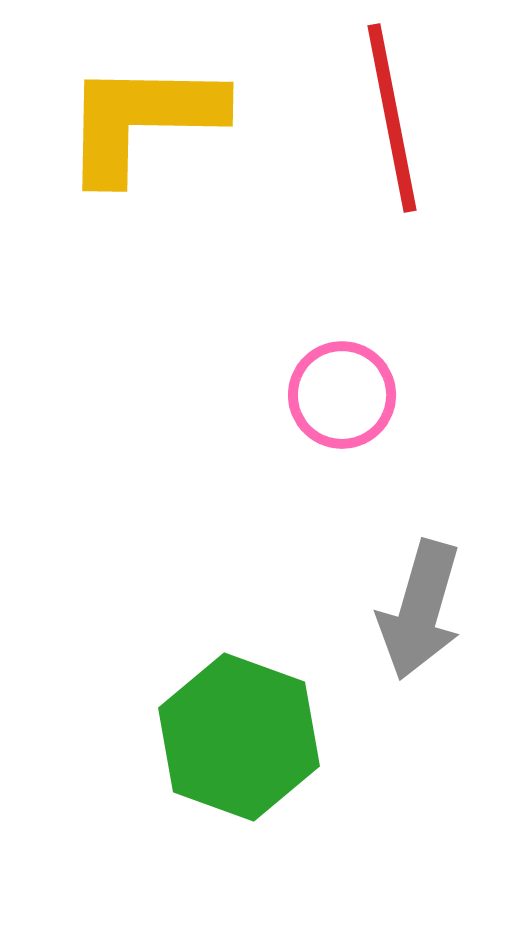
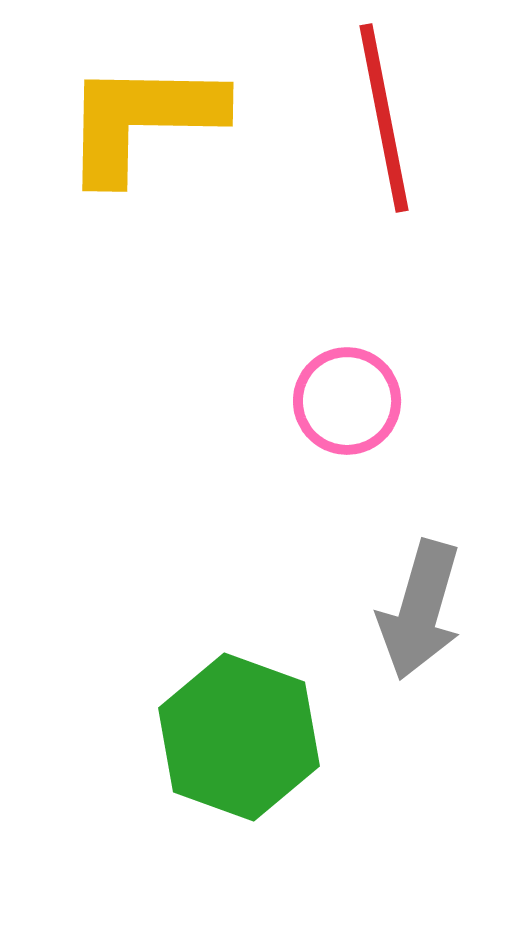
red line: moved 8 px left
pink circle: moved 5 px right, 6 px down
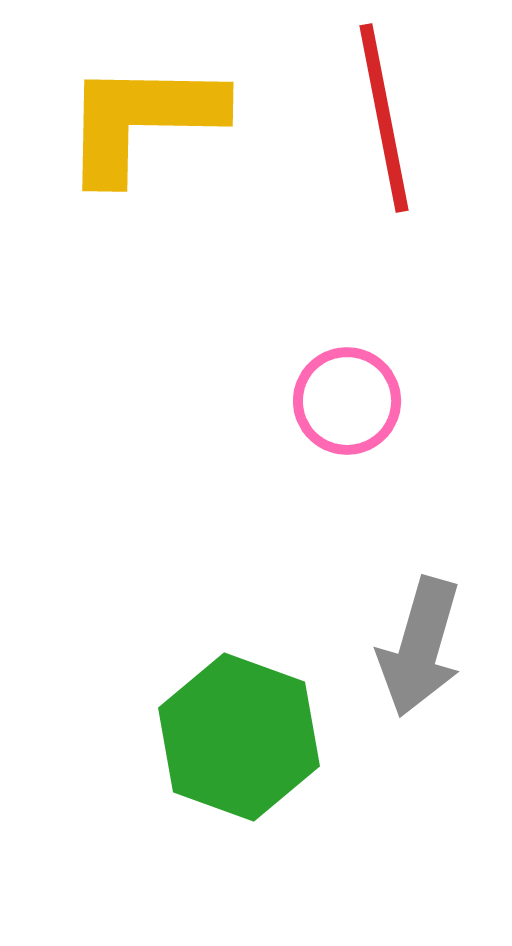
gray arrow: moved 37 px down
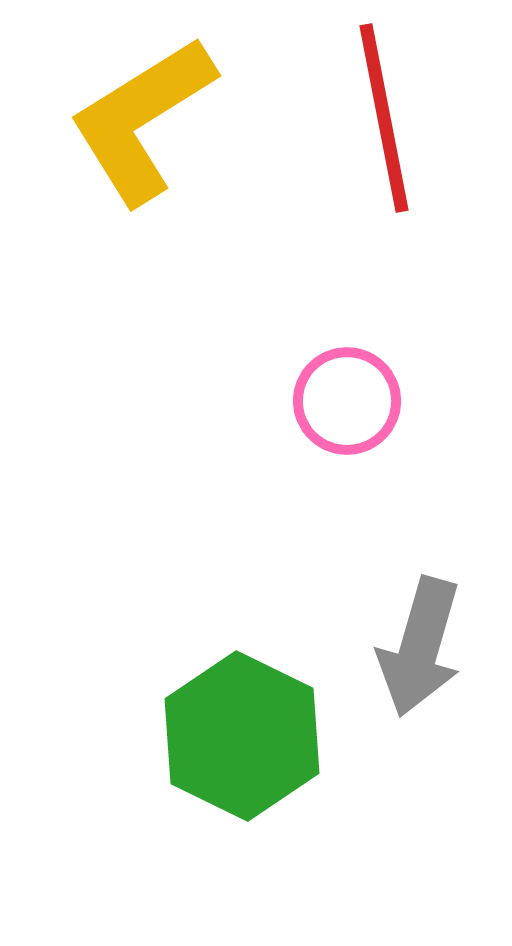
yellow L-shape: rotated 33 degrees counterclockwise
green hexagon: moved 3 px right, 1 px up; rotated 6 degrees clockwise
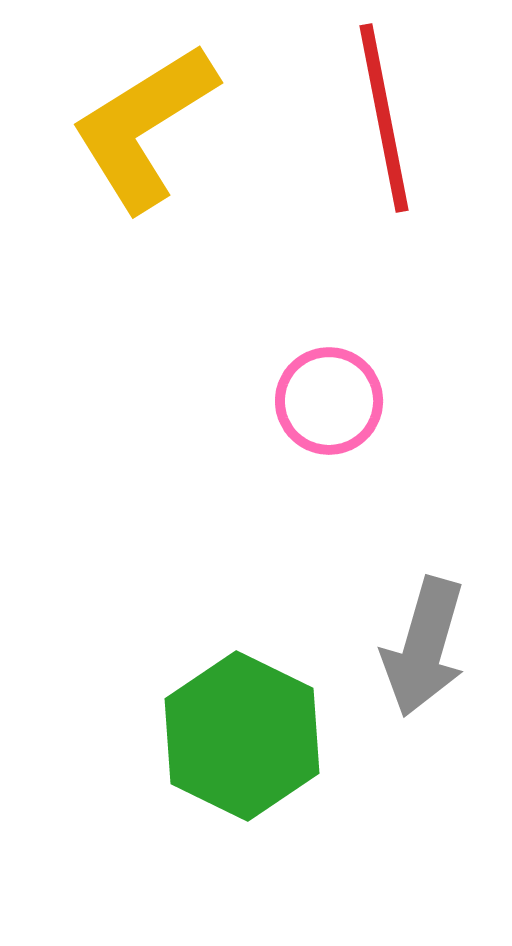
yellow L-shape: moved 2 px right, 7 px down
pink circle: moved 18 px left
gray arrow: moved 4 px right
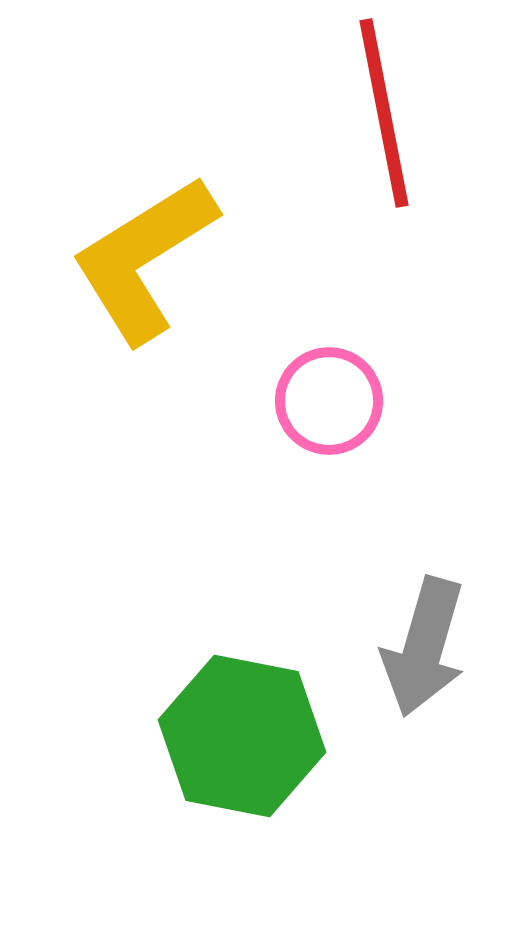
red line: moved 5 px up
yellow L-shape: moved 132 px down
green hexagon: rotated 15 degrees counterclockwise
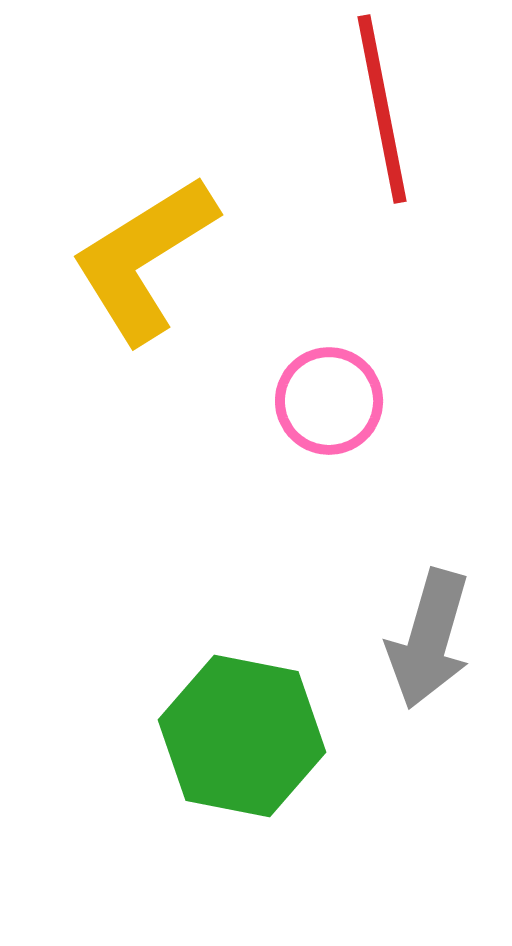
red line: moved 2 px left, 4 px up
gray arrow: moved 5 px right, 8 px up
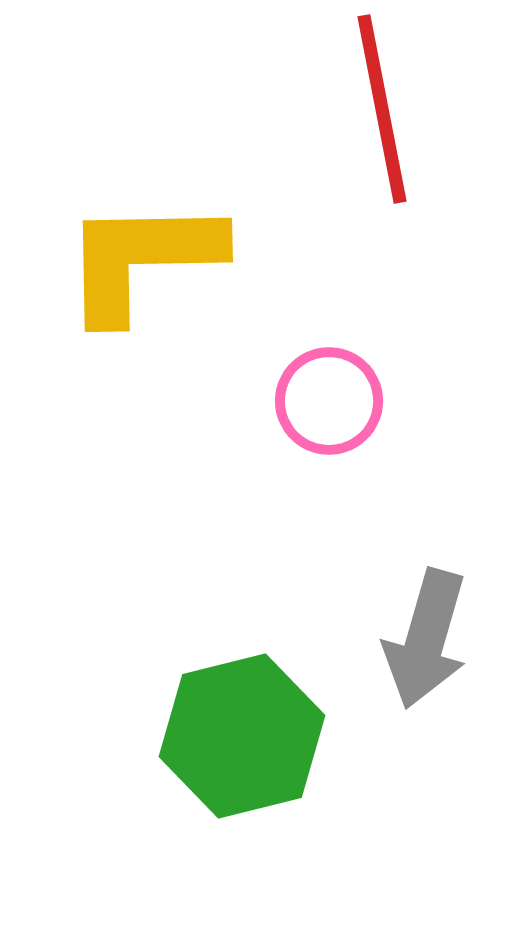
yellow L-shape: moved 2 px left; rotated 31 degrees clockwise
gray arrow: moved 3 px left
green hexagon: rotated 25 degrees counterclockwise
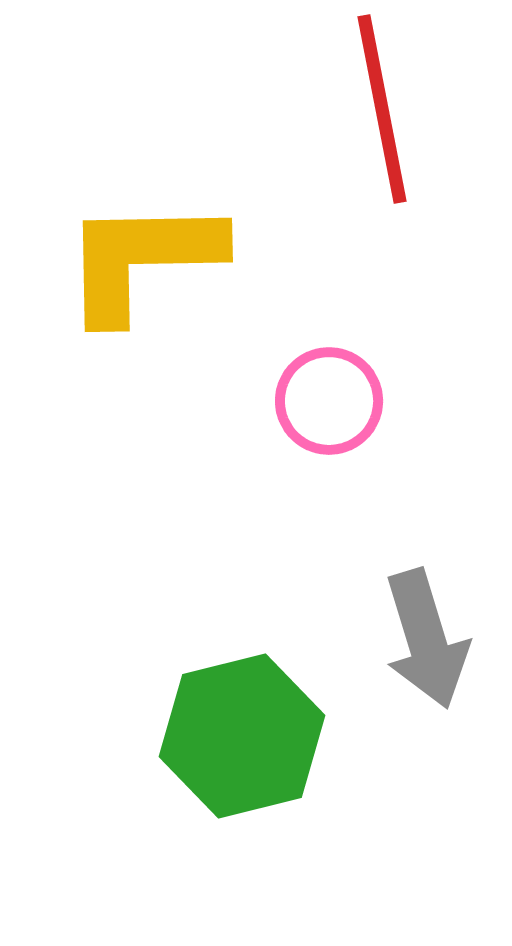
gray arrow: rotated 33 degrees counterclockwise
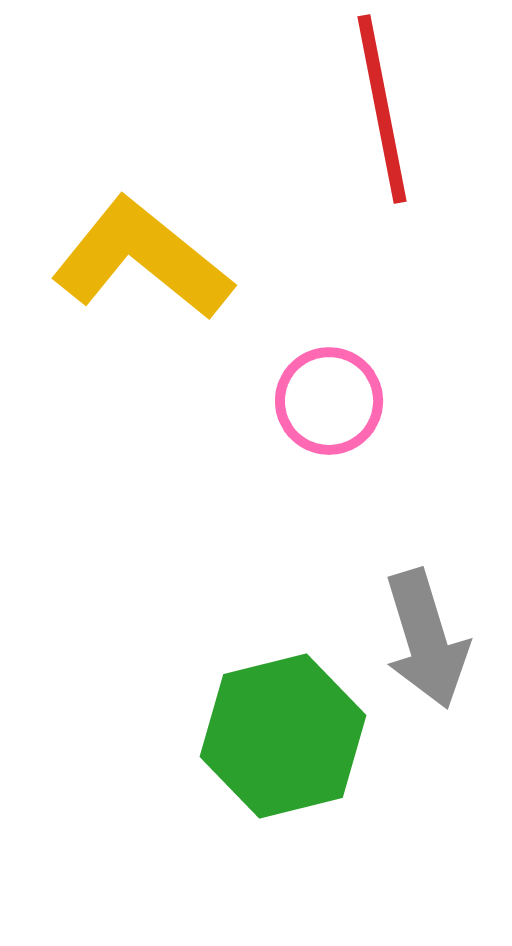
yellow L-shape: rotated 40 degrees clockwise
green hexagon: moved 41 px right
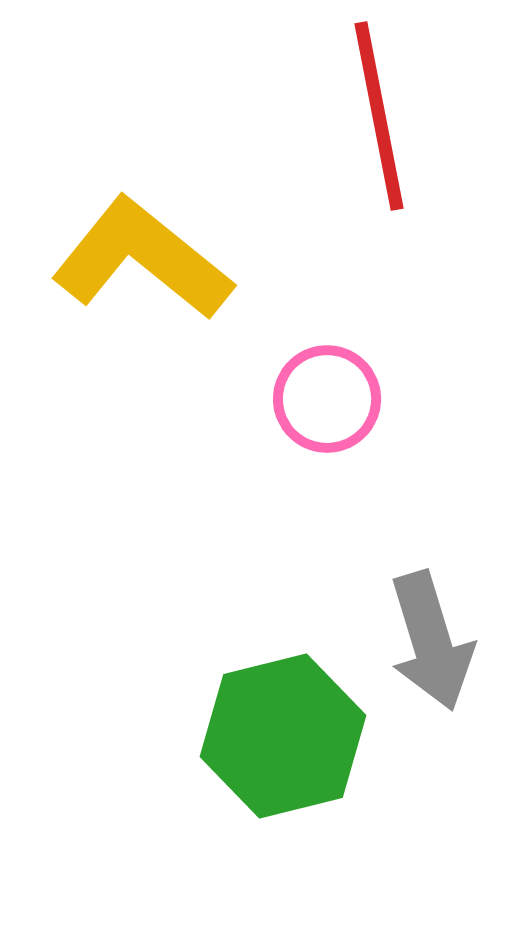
red line: moved 3 px left, 7 px down
pink circle: moved 2 px left, 2 px up
gray arrow: moved 5 px right, 2 px down
